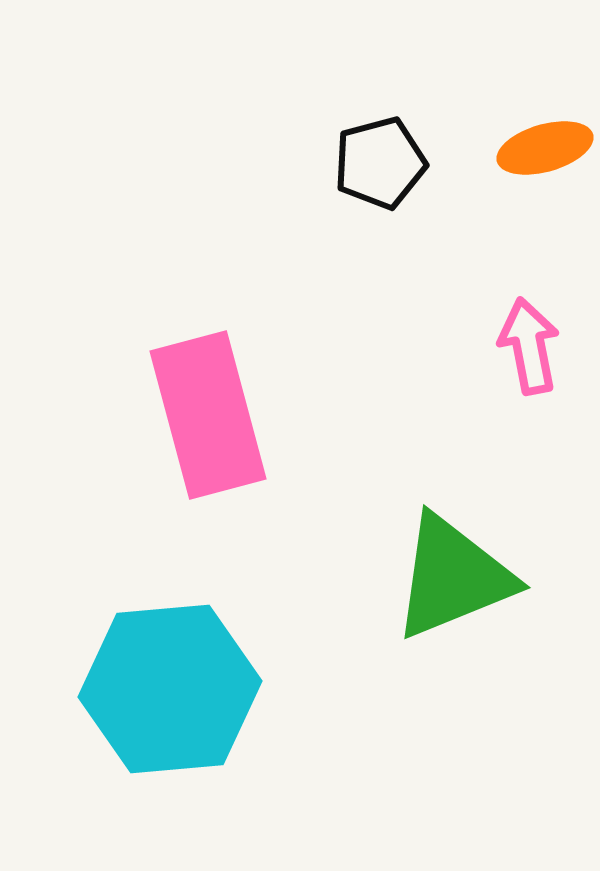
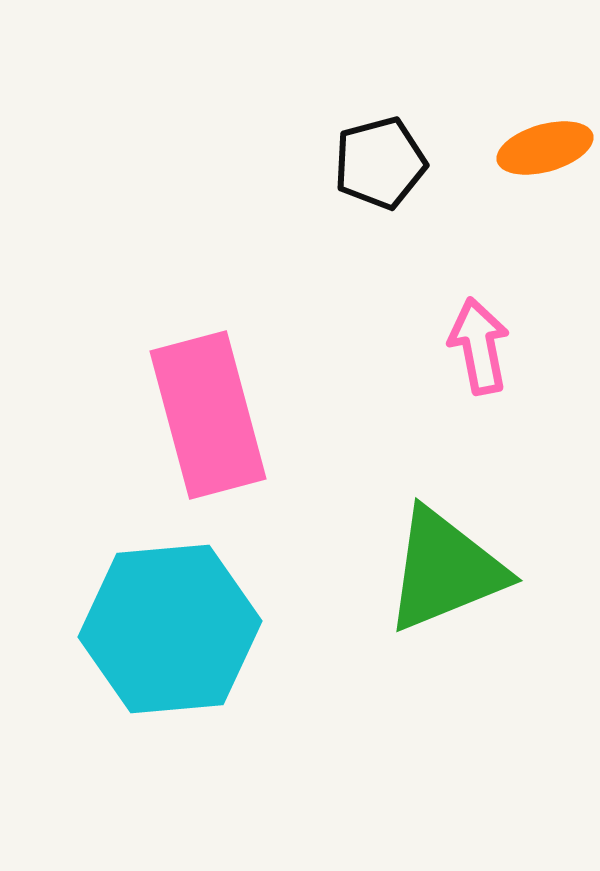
pink arrow: moved 50 px left
green triangle: moved 8 px left, 7 px up
cyan hexagon: moved 60 px up
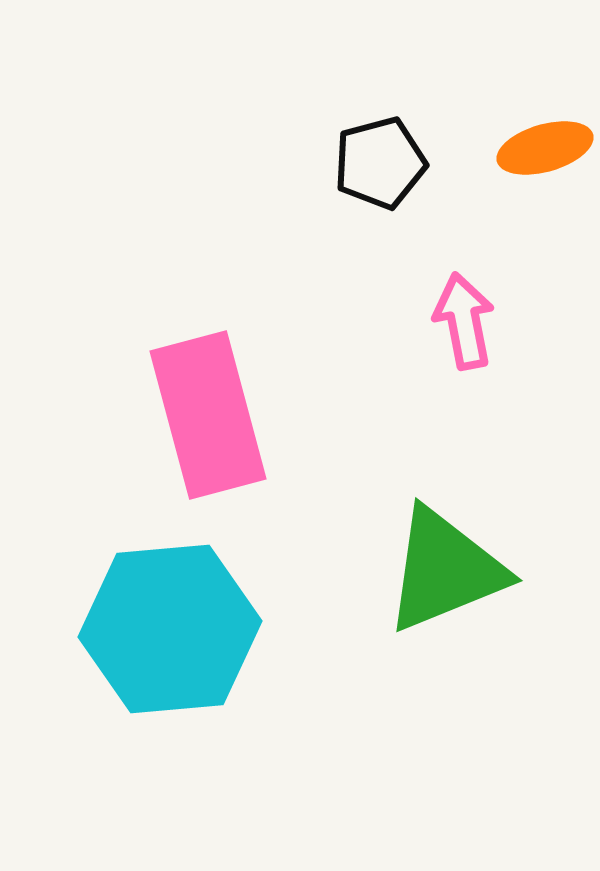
pink arrow: moved 15 px left, 25 px up
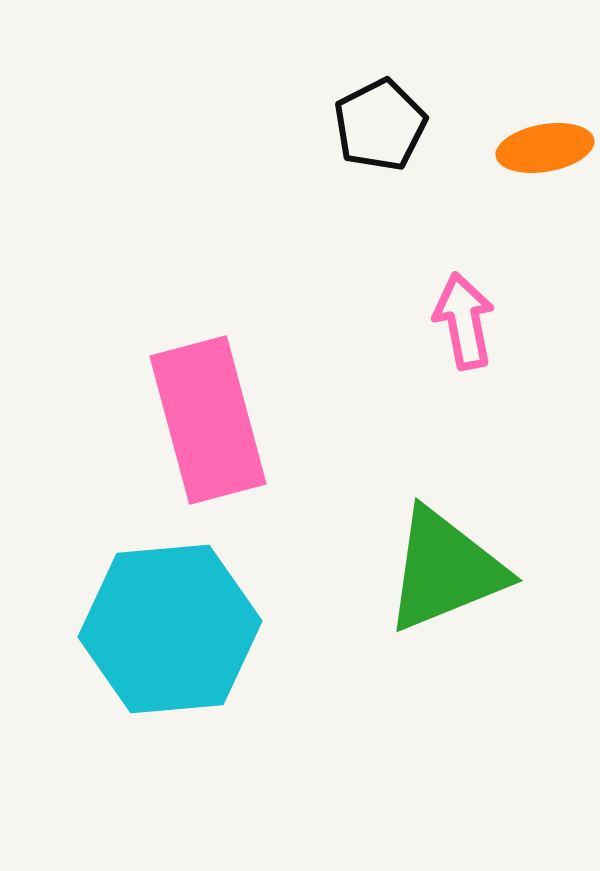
orange ellipse: rotated 6 degrees clockwise
black pentagon: moved 38 px up; rotated 12 degrees counterclockwise
pink rectangle: moved 5 px down
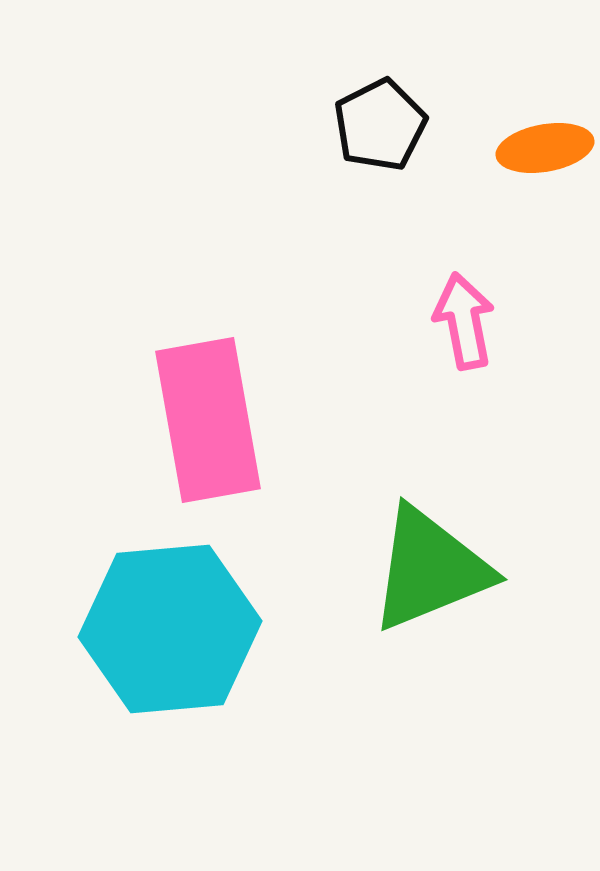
pink rectangle: rotated 5 degrees clockwise
green triangle: moved 15 px left, 1 px up
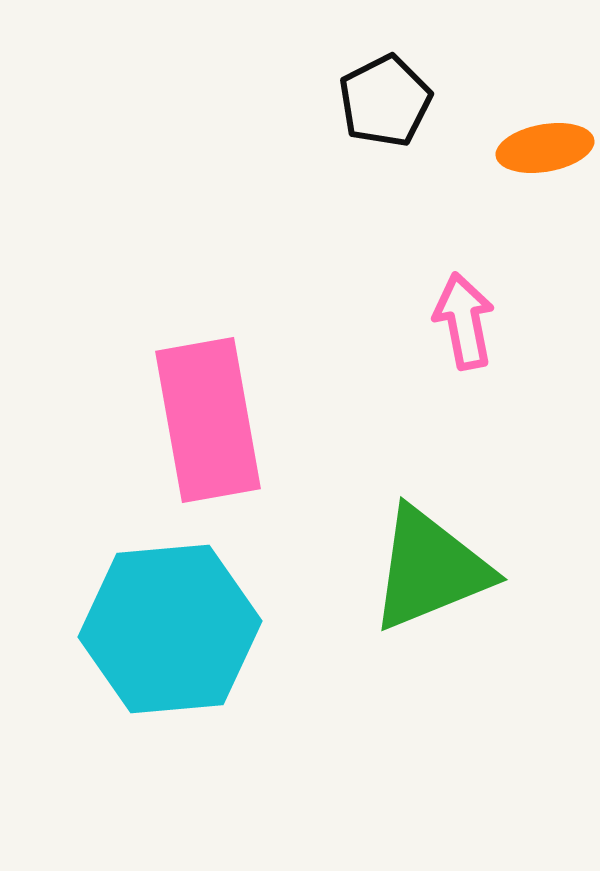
black pentagon: moved 5 px right, 24 px up
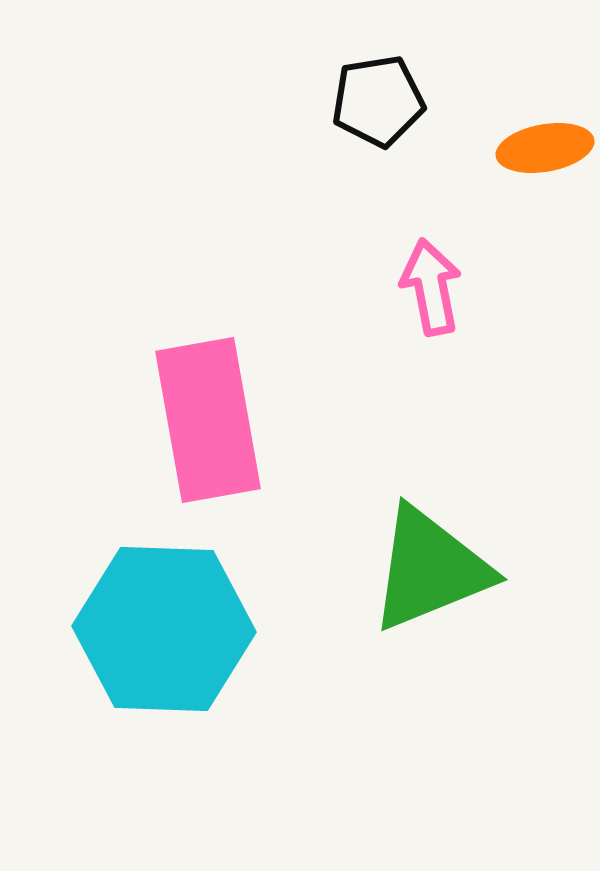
black pentagon: moved 7 px left; rotated 18 degrees clockwise
pink arrow: moved 33 px left, 34 px up
cyan hexagon: moved 6 px left; rotated 7 degrees clockwise
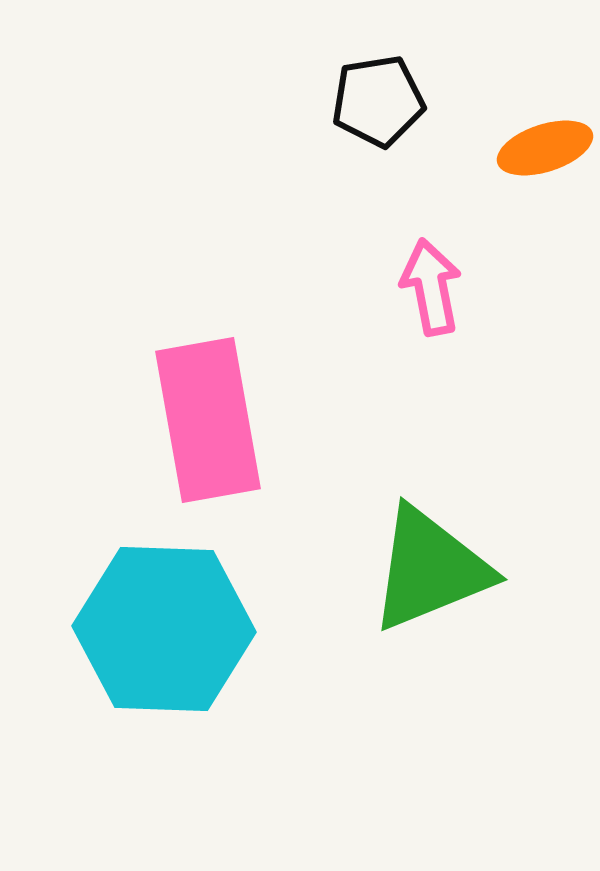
orange ellipse: rotated 8 degrees counterclockwise
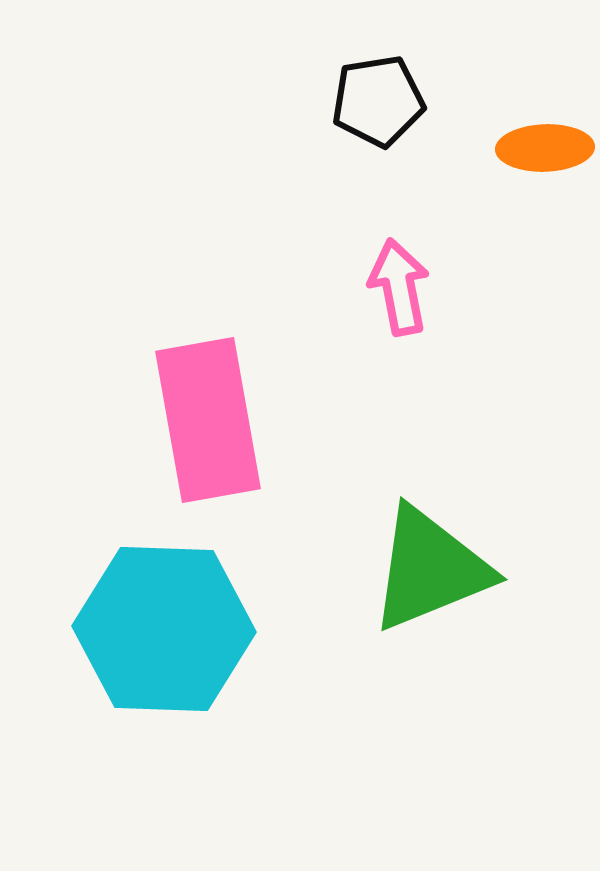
orange ellipse: rotated 16 degrees clockwise
pink arrow: moved 32 px left
